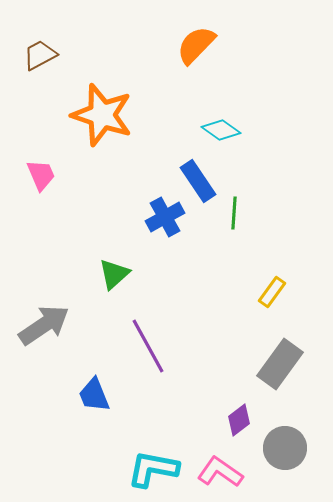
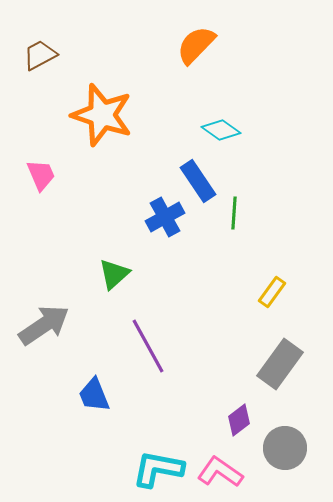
cyan L-shape: moved 5 px right
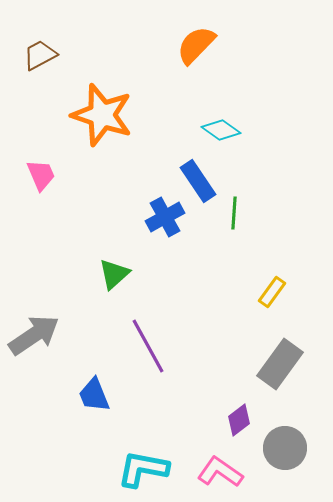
gray arrow: moved 10 px left, 10 px down
cyan L-shape: moved 15 px left
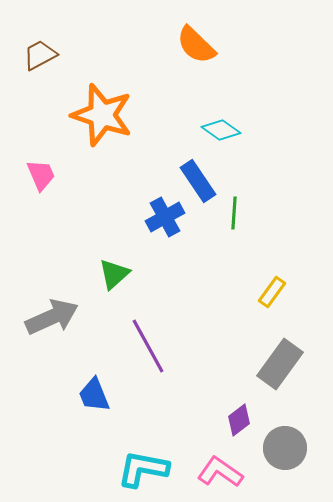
orange semicircle: rotated 90 degrees counterclockwise
gray arrow: moved 18 px right, 18 px up; rotated 10 degrees clockwise
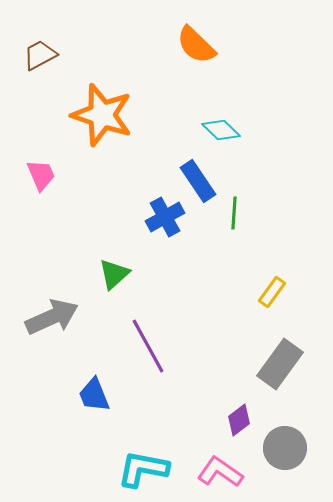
cyan diamond: rotated 9 degrees clockwise
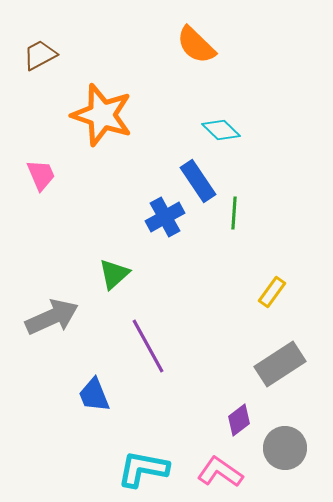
gray rectangle: rotated 21 degrees clockwise
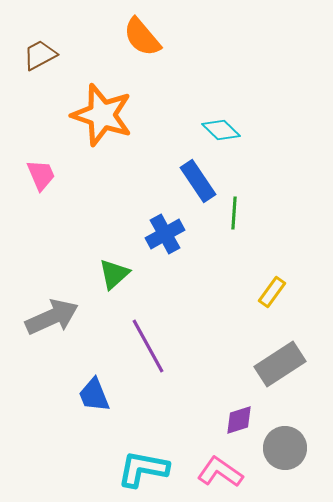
orange semicircle: moved 54 px left, 8 px up; rotated 6 degrees clockwise
blue cross: moved 17 px down
purple diamond: rotated 20 degrees clockwise
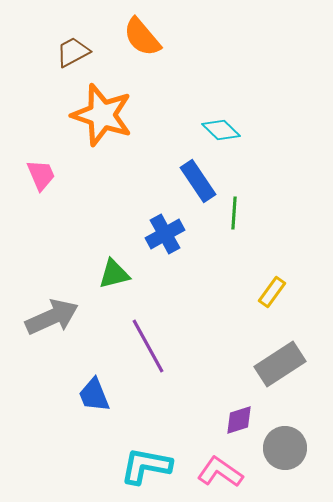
brown trapezoid: moved 33 px right, 3 px up
green triangle: rotated 28 degrees clockwise
cyan L-shape: moved 3 px right, 3 px up
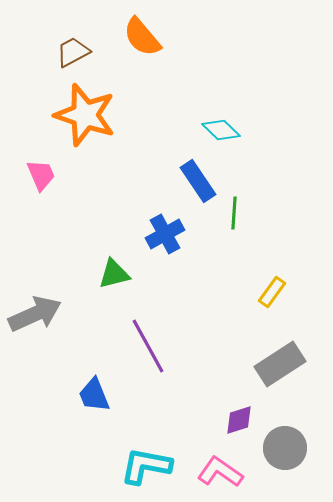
orange star: moved 17 px left
gray arrow: moved 17 px left, 3 px up
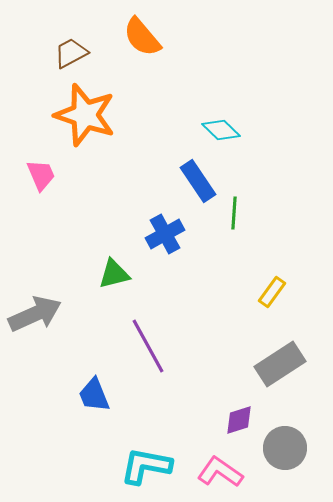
brown trapezoid: moved 2 px left, 1 px down
